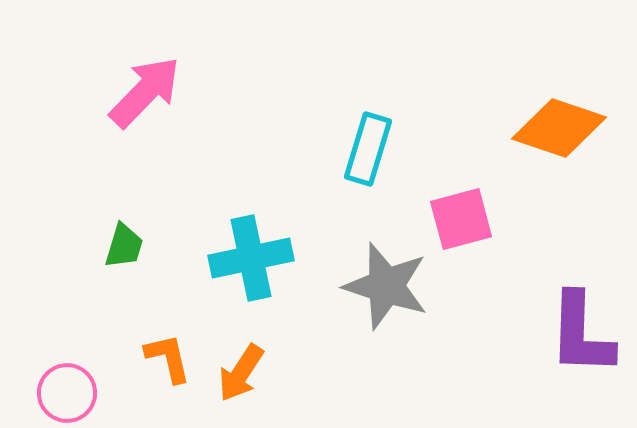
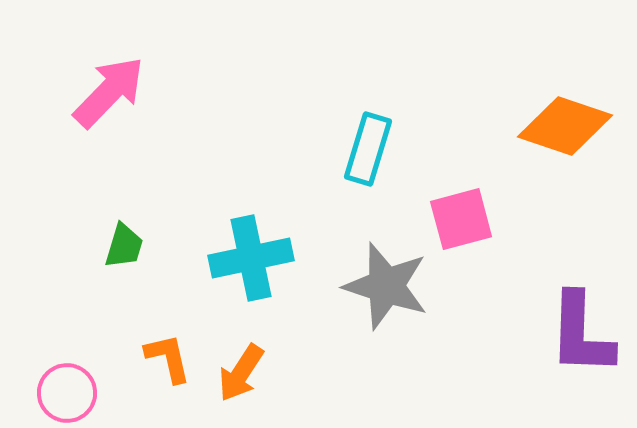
pink arrow: moved 36 px left
orange diamond: moved 6 px right, 2 px up
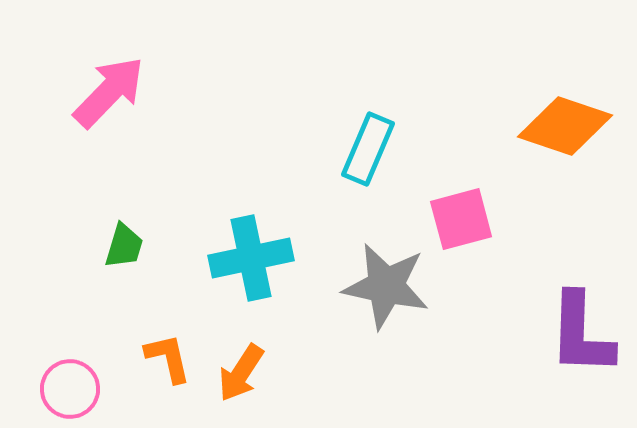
cyan rectangle: rotated 6 degrees clockwise
gray star: rotated 6 degrees counterclockwise
pink circle: moved 3 px right, 4 px up
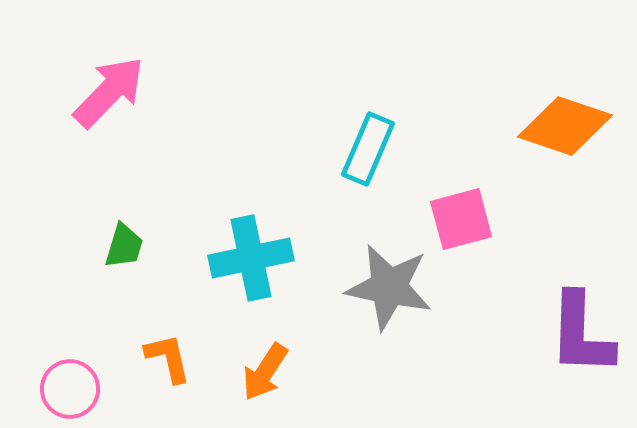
gray star: moved 3 px right, 1 px down
orange arrow: moved 24 px right, 1 px up
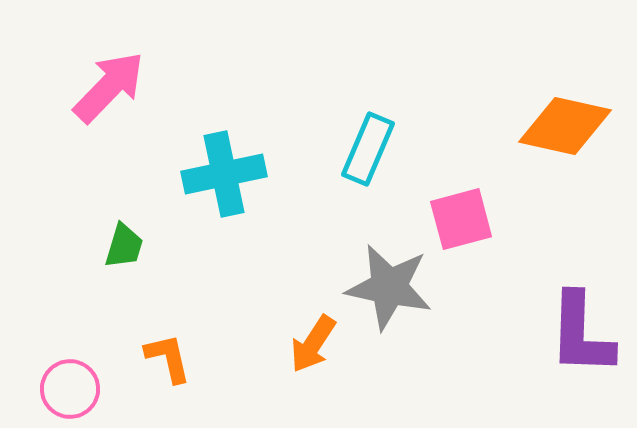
pink arrow: moved 5 px up
orange diamond: rotated 6 degrees counterclockwise
cyan cross: moved 27 px left, 84 px up
orange arrow: moved 48 px right, 28 px up
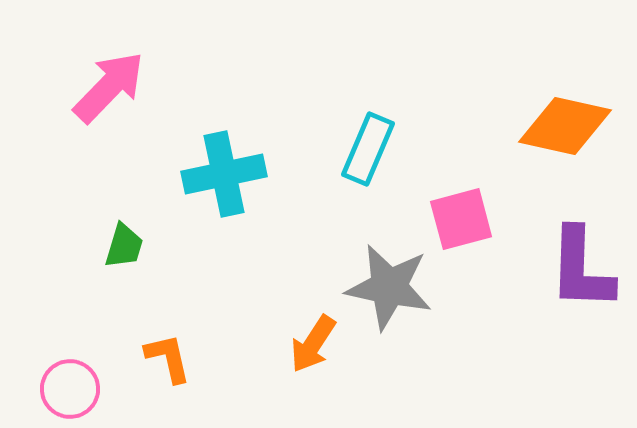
purple L-shape: moved 65 px up
